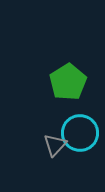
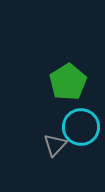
cyan circle: moved 1 px right, 6 px up
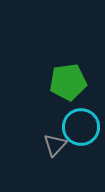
green pentagon: rotated 24 degrees clockwise
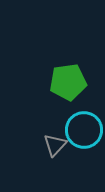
cyan circle: moved 3 px right, 3 px down
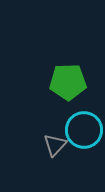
green pentagon: rotated 6 degrees clockwise
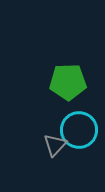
cyan circle: moved 5 px left
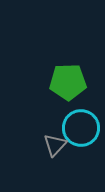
cyan circle: moved 2 px right, 2 px up
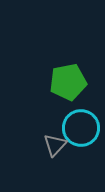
green pentagon: rotated 9 degrees counterclockwise
